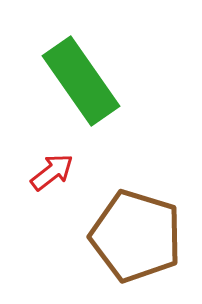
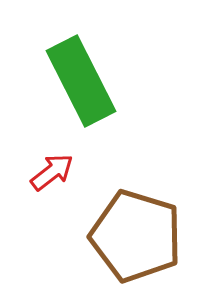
green rectangle: rotated 8 degrees clockwise
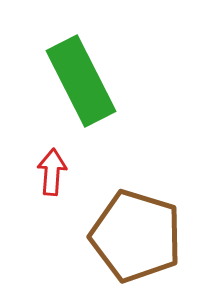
red arrow: rotated 48 degrees counterclockwise
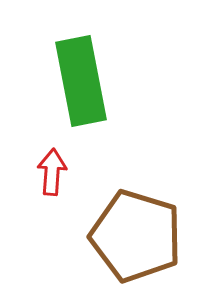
green rectangle: rotated 16 degrees clockwise
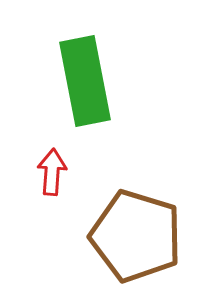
green rectangle: moved 4 px right
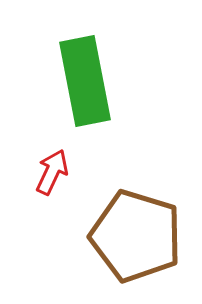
red arrow: rotated 21 degrees clockwise
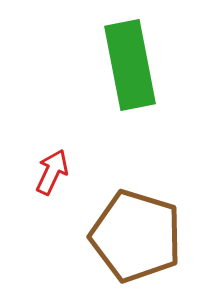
green rectangle: moved 45 px right, 16 px up
